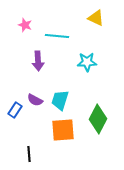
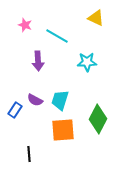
cyan line: rotated 25 degrees clockwise
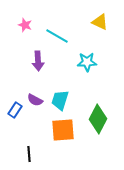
yellow triangle: moved 4 px right, 4 px down
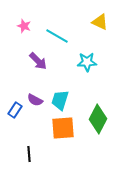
pink star: moved 1 px left, 1 px down
purple arrow: rotated 42 degrees counterclockwise
orange square: moved 2 px up
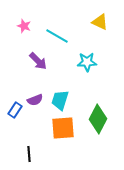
purple semicircle: rotated 49 degrees counterclockwise
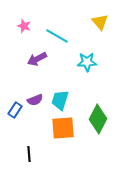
yellow triangle: rotated 24 degrees clockwise
purple arrow: moved 1 px left, 2 px up; rotated 108 degrees clockwise
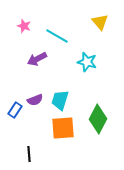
cyan star: rotated 18 degrees clockwise
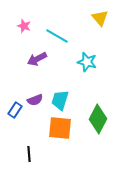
yellow triangle: moved 4 px up
orange square: moved 3 px left; rotated 10 degrees clockwise
